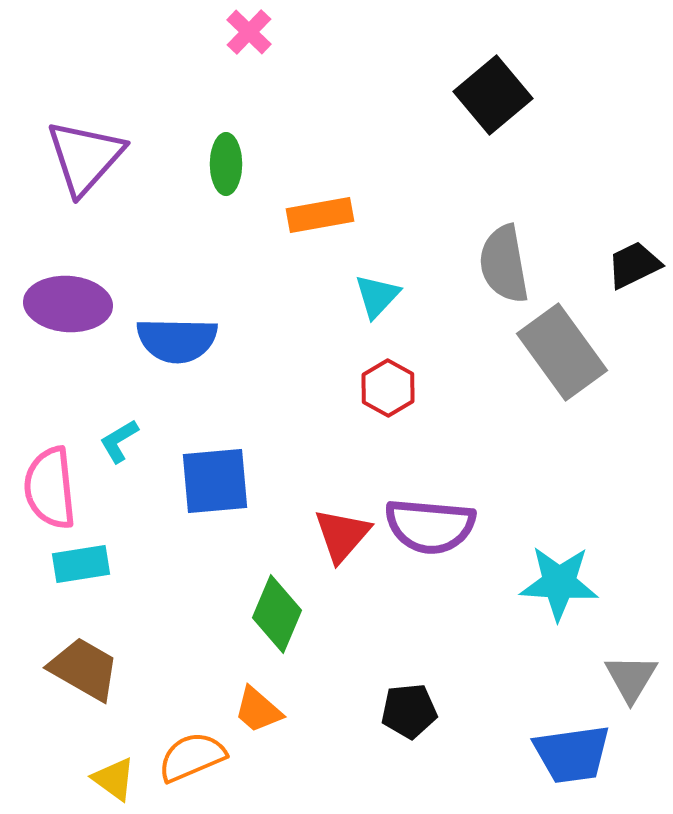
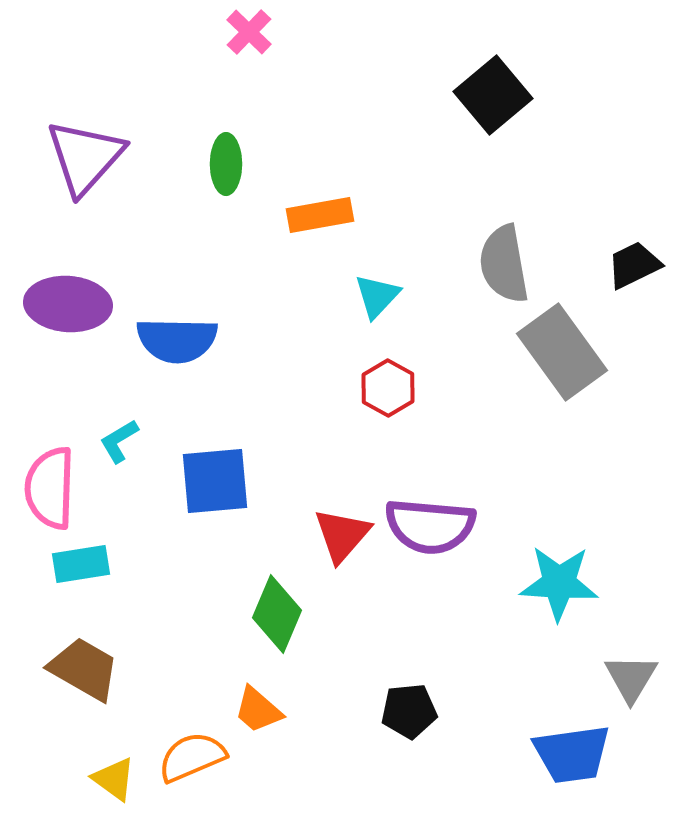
pink semicircle: rotated 8 degrees clockwise
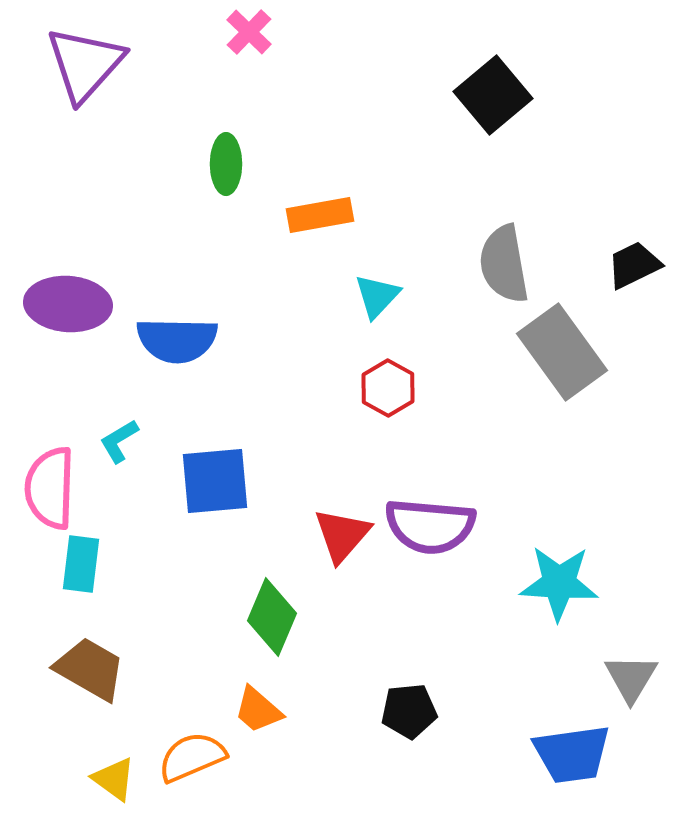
purple triangle: moved 93 px up
cyan rectangle: rotated 74 degrees counterclockwise
green diamond: moved 5 px left, 3 px down
brown trapezoid: moved 6 px right
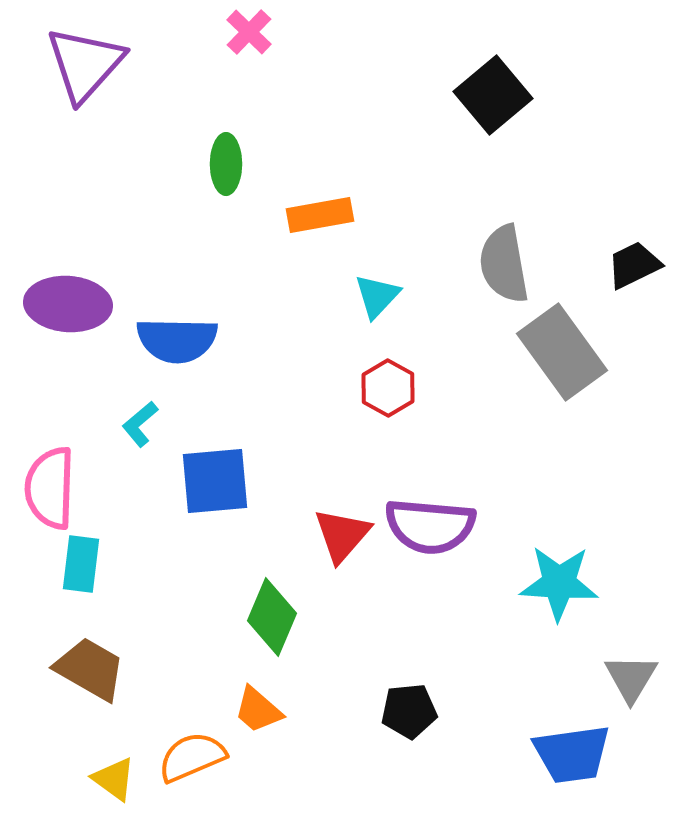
cyan L-shape: moved 21 px right, 17 px up; rotated 9 degrees counterclockwise
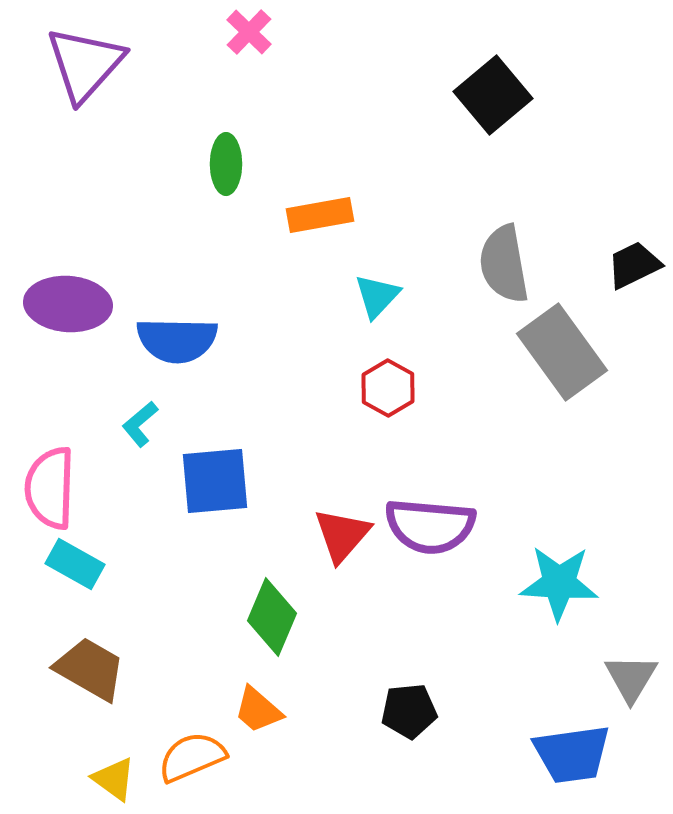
cyan rectangle: moved 6 px left; rotated 68 degrees counterclockwise
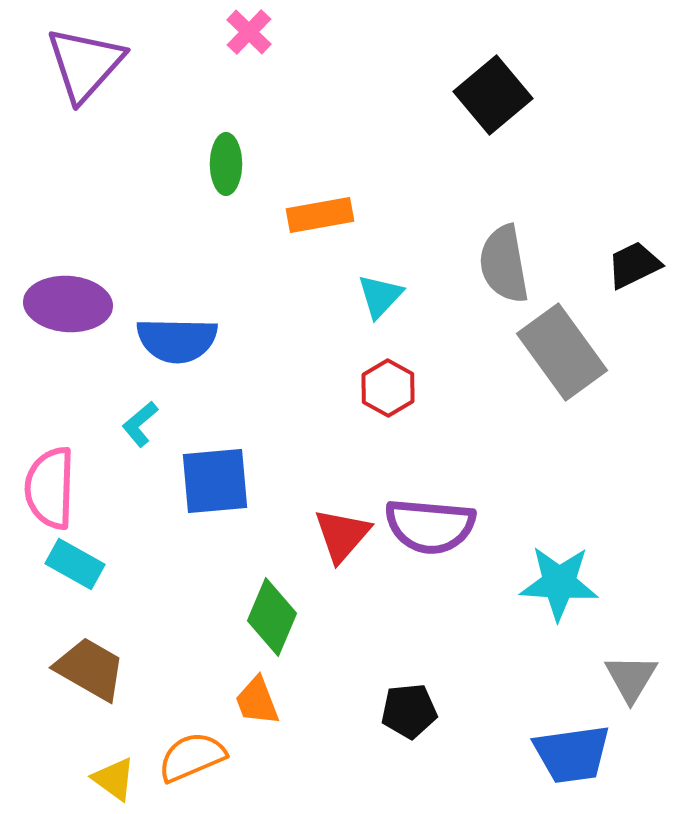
cyan triangle: moved 3 px right
orange trapezoid: moved 1 px left, 9 px up; rotated 28 degrees clockwise
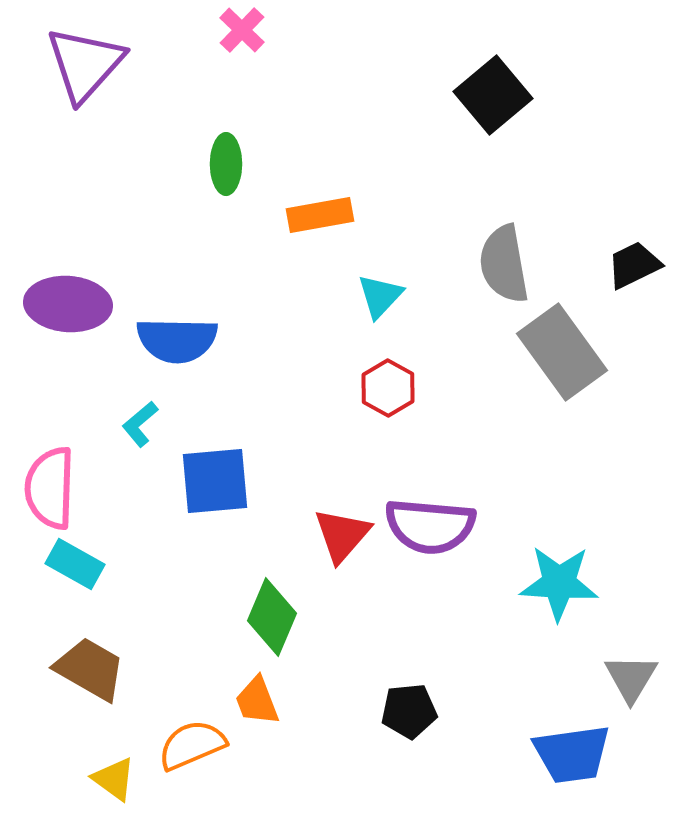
pink cross: moved 7 px left, 2 px up
orange semicircle: moved 12 px up
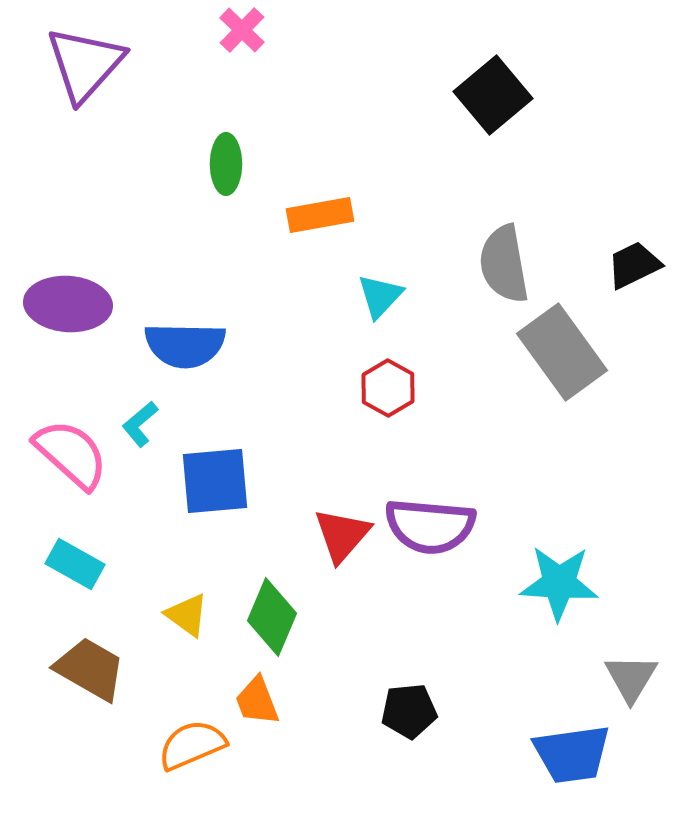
blue semicircle: moved 8 px right, 5 px down
pink semicircle: moved 21 px right, 34 px up; rotated 130 degrees clockwise
yellow triangle: moved 73 px right, 164 px up
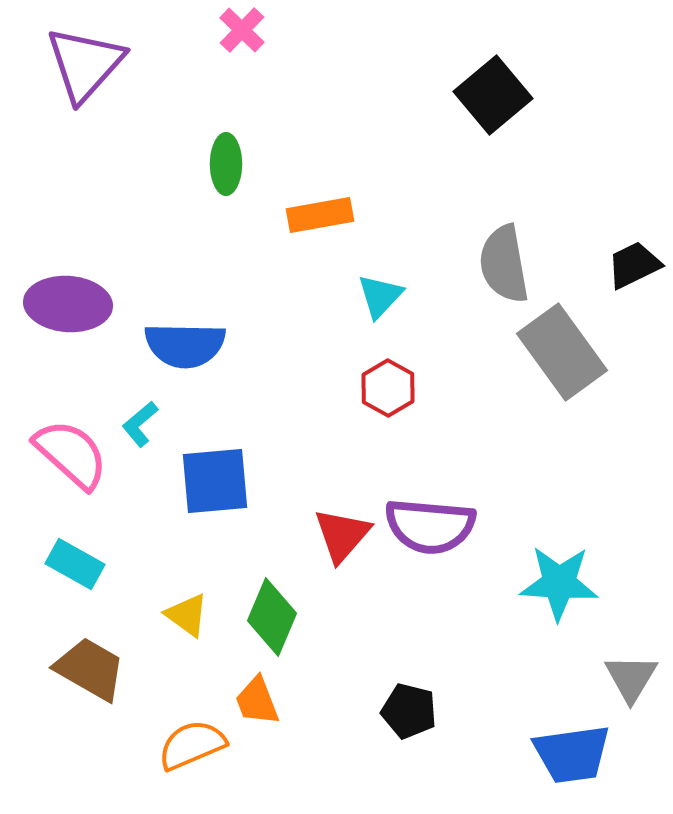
black pentagon: rotated 20 degrees clockwise
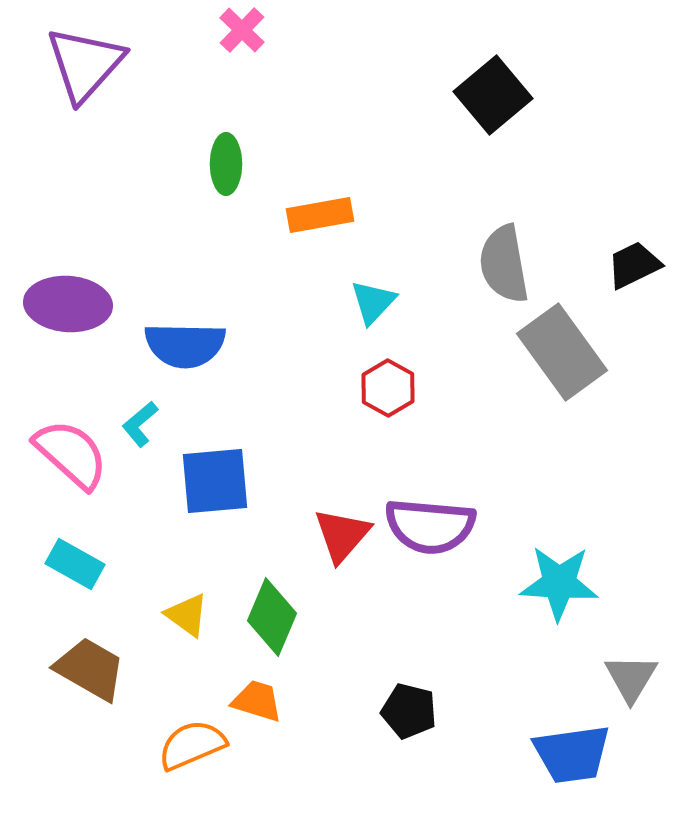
cyan triangle: moved 7 px left, 6 px down
orange trapezoid: rotated 128 degrees clockwise
